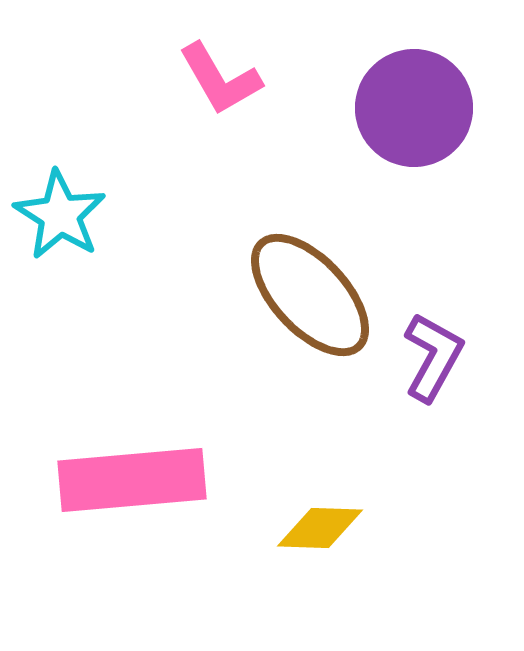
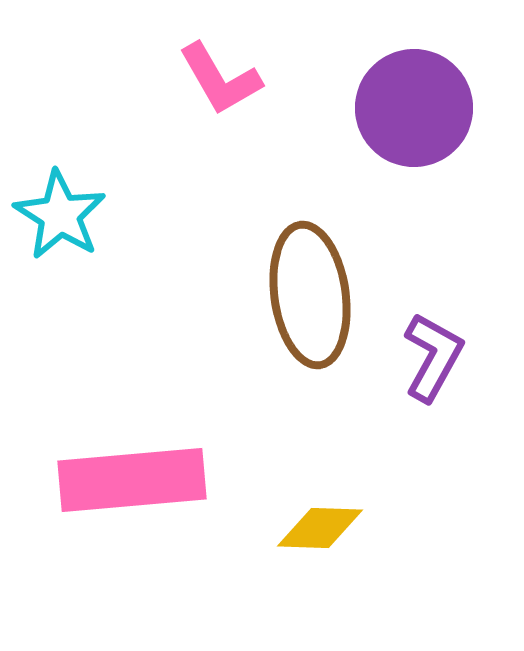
brown ellipse: rotated 35 degrees clockwise
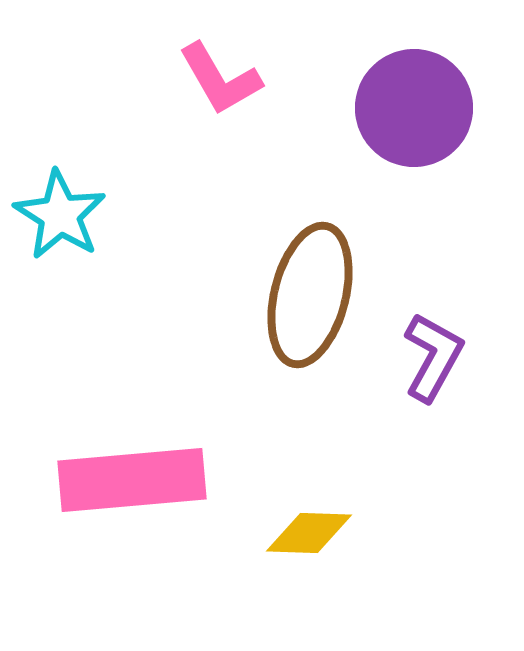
brown ellipse: rotated 22 degrees clockwise
yellow diamond: moved 11 px left, 5 px down
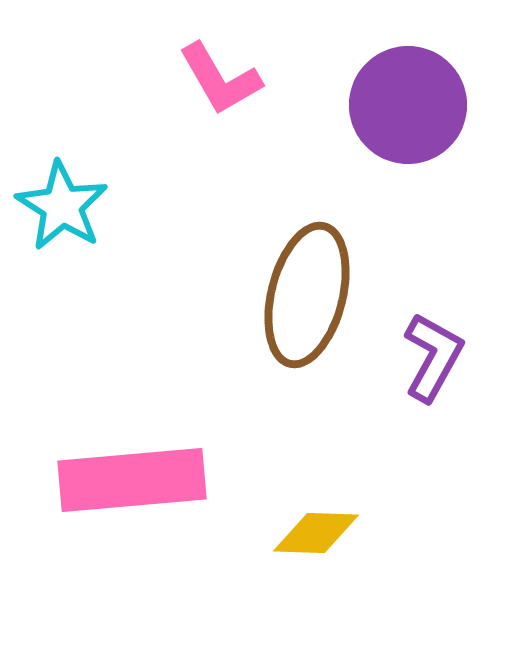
purple circle: moved 6 px left, 3 px up
cyan star: moved 2 px right, 9 px up
brown ellipse: moved 3 px left
yellow diamond: moved 7 px right
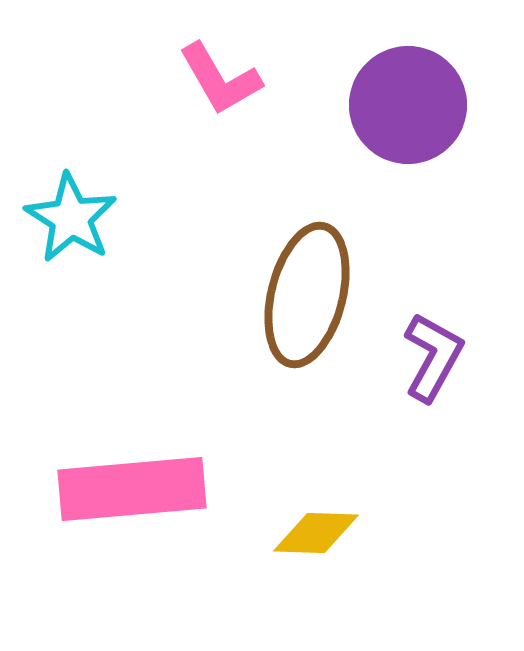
cyan star: moved 9 px right, 12 px down
pink rectangle: moved 9 px down
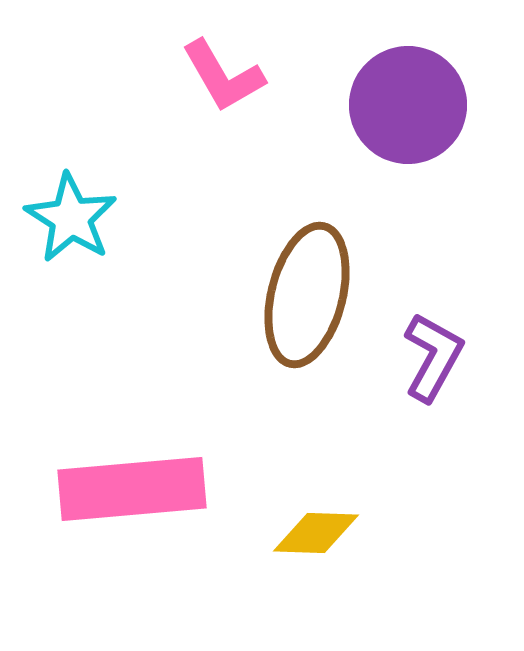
pink L-shape: moved 3 px right, 3 px up
